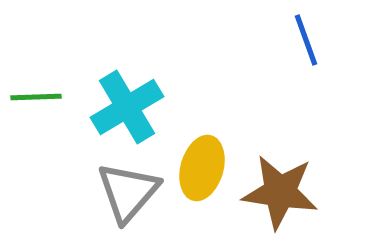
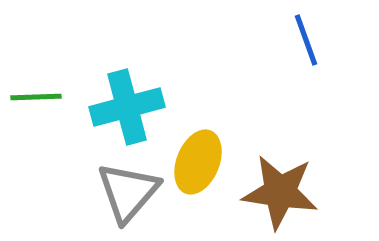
cyan cross: rotated 16 degrees clockwise
yellow ellipse: moved 4 px left, 6 px up; rotated 6 degrees clockwise
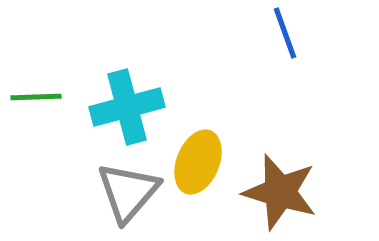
blue line: moved 21 px left, 7 px up
brown star: rotated 8 degrees clockwise
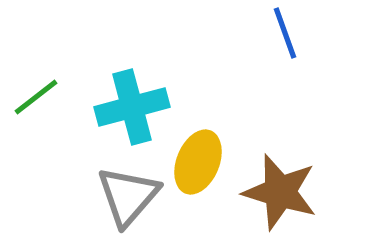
green line: rotated 36 degrees counterclockwise
cyan cross: moved 5 px right
gray triangle: moved 4 px down
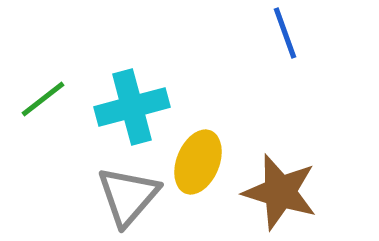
green line: moved 7 px right, 2 px down
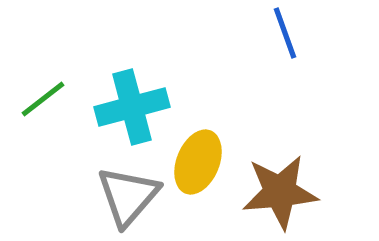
brown star: rotated 22 degrees counterclockwise
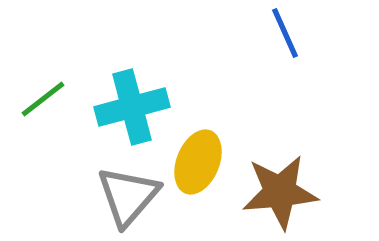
blue line: rotated 4 degrees counterclockwise
